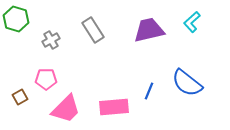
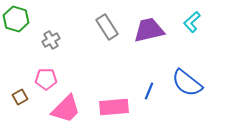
gray rectangle: moved 14 px right, 3 px up
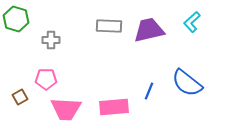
gray rectangle: moved 2 px right, 1 px up; rotated 55 degrees counterclockwise
gray cross: rotated 30 degrees clockwise
pink trapezoid: rotated 48 degrees clockwise
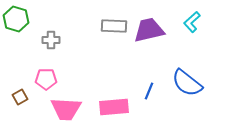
gray rectangle: moved 5 px right
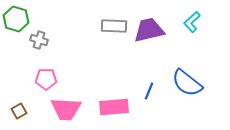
gray cross: moved 12 px left; rotated 18 degrees clockwise
brown square: moved 1 px left, 14 px down
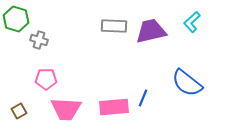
purple trapezoid: moved 2 px right, 1 px down
blue line: moved 6 px left, 7 px down
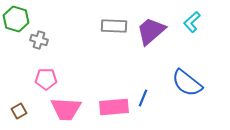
purple trapezoid: rotated 28 degrees counterclockwise
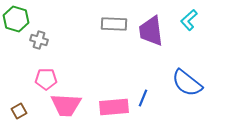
cyan L-shape: moved 3 px left, 2 px up
gray rectangle: moved 2 px up
purple trapezoid: rotated 56 degrees counterclockwise
pink trapezoid: moved 4 px up
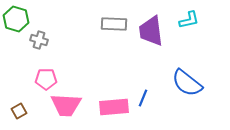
cyan L-shape: rotated 150 degrees counterclockwise
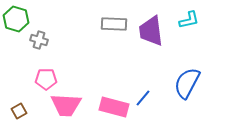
blue semicircle: rotated 80 degrees clockwise
blue line: rotated 18 degrees clockwise
pink rectangle: rotated 20 degrees clockwise
